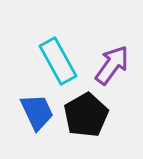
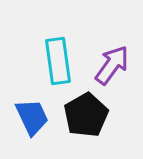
cyan rectangle: rotated 21 degrees clockwise
blue trapezoid: moved 5 px left, 5 px down
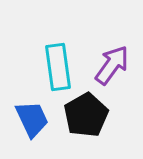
cyan rectangle: moved 6 px down
blue trapezoid: moved 2 px down
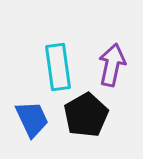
purple arrow: rotated 24 degrees counterclockwise
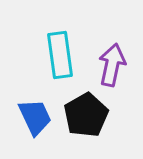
cyan rectangle: moved 2 px right, 12 px up
blue trapezoid: moved 3 px right, 2 px up
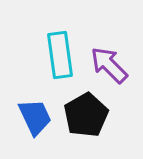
purple arrow: moved 3 px left; rotated 57 degrees counterclockwise
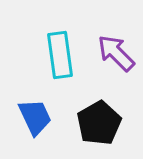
purple arrow: moved 7 px right, 12 px up
black pentagon: moved 13 px right, 8 px down
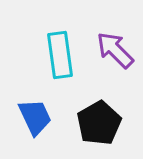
purple arrow: moved 1 px left, 3 px up
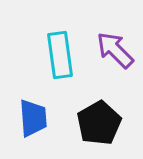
blue trapezoid: moved 2 px left, 1 px down; rotated 21 degrees clockwise
